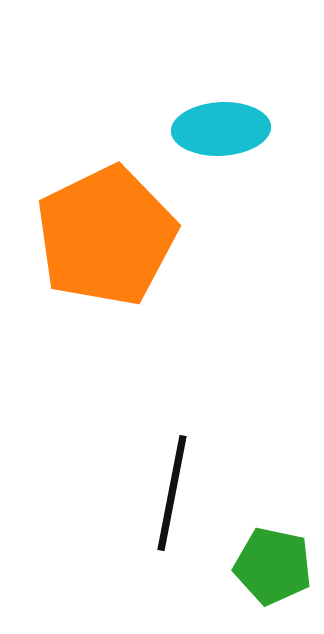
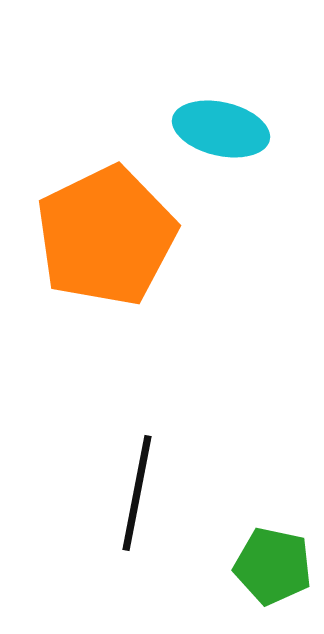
cyan ellipse: rotated 16 degrees clockwise
black line: moved 35 px left
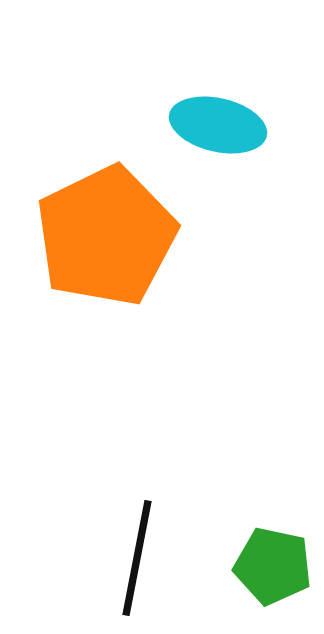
cyan ellipse: moved 3 px left, 4 px up
black line: moved 65 px down
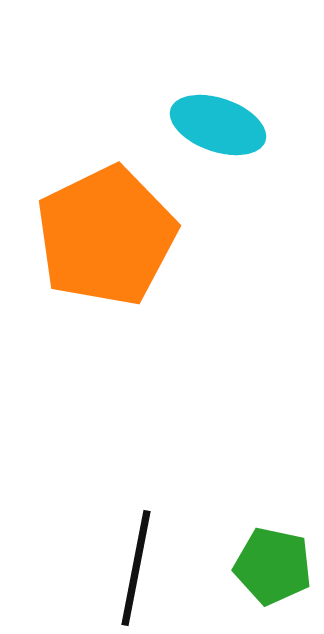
cyan ellipse: rotated 6 degrees clockwise
black line: moved 1 px left, 10 px down
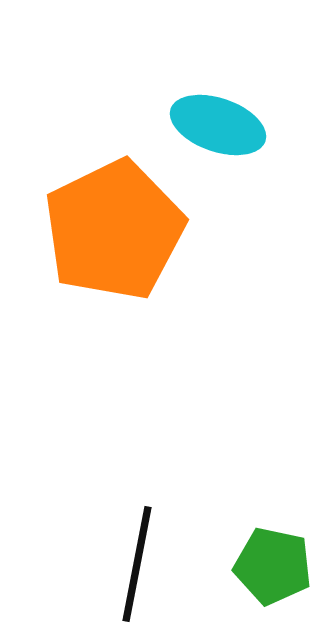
orange pentagon: moved 8 px right, 6 px up
black line: moved 1 px right, 4 px up
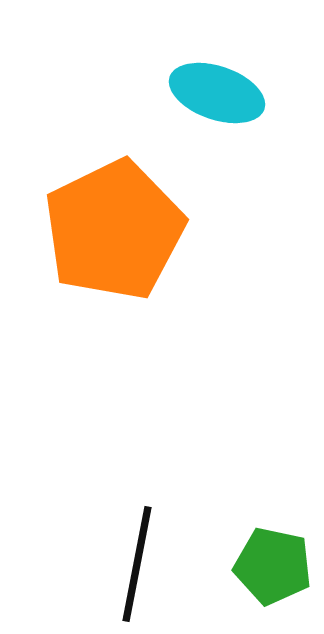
cyan ellipse: moved 1 px left, 32 px up
